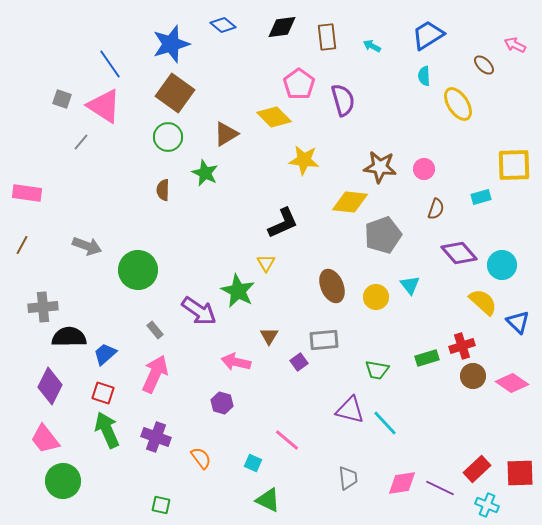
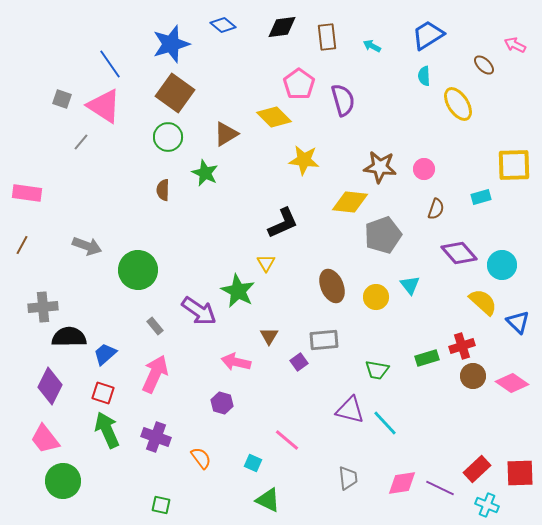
gray rectangle at (155, 330): moved 4 px up
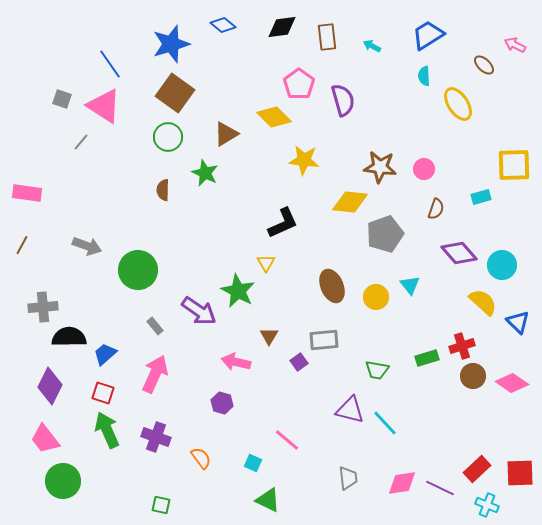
gray pentagon at (383, 235): moved 2 px right, 1 px up
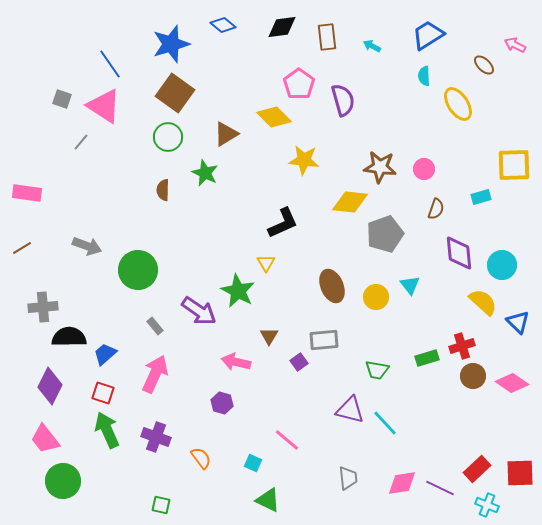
brown line at (22, 245): moved 3 px down; rotated 30 degrees clockwise
purple diamond at (459, 253): rotated 36 degrees clockwise
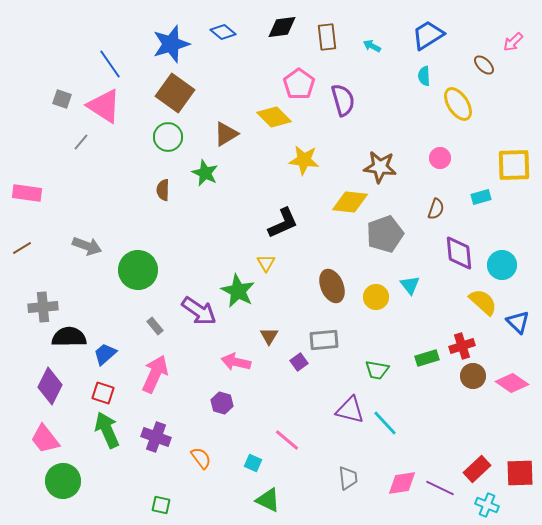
blue diamond at (223, 25): moved 7 px down
pink arrow at (515, 45): moved 2 px left, 3 px up; rotated 70 degrees counterclockwise
pink circle at (424, 169): moved 16 px right, 11 px up
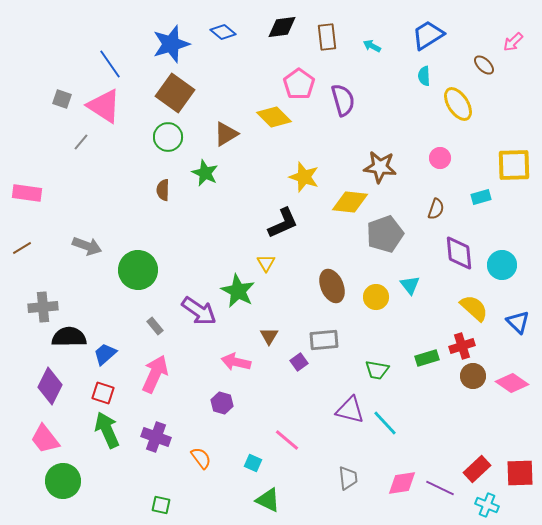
yellow star at (304, 160): moved 17 px down; rotated 12 degrees clockwise
yellow semicircle at (483, 302): moved 9 px left, 6 px down
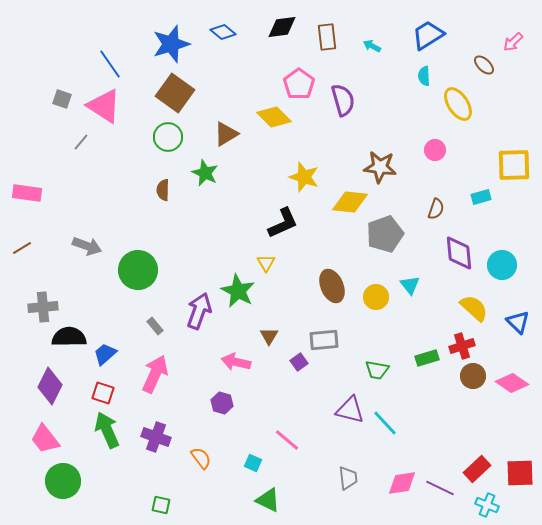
pink circle at (440, 158): moved 5 px left, 8 px up
purple arrow at (199, 311): rotated 105 degrees counterclockwise
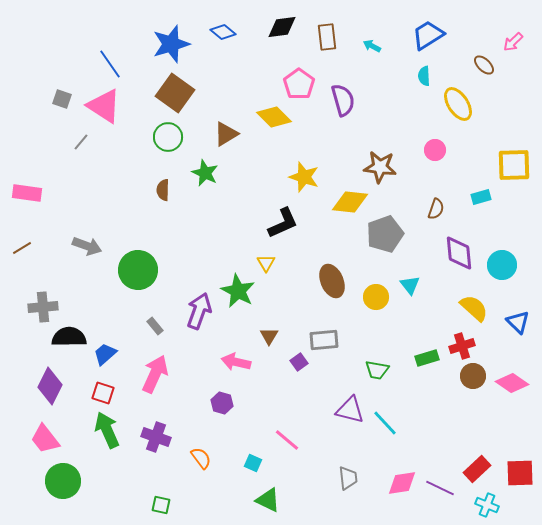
brown ellipse at (332, 286): moved 5 px up
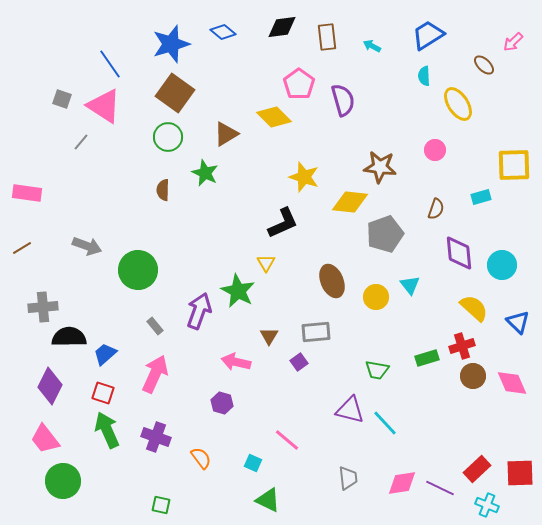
gray rectangle at (324, 340): moved 8 px left, 8 px up
pink diamond at (512, 383): rotated 32 degrees clockwise
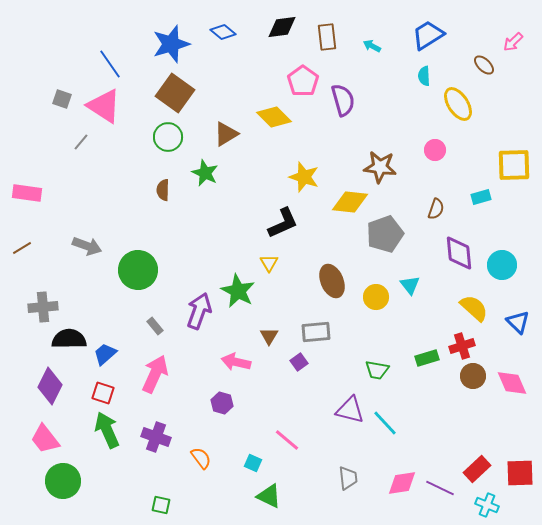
pink pentagon at (299, 84): moved 4 px right, 3 px up
yellow triangle at (266, 263): moved 3 px right
black semicircle at (69, 337): moved 2 px down
green triangle at (268, 500): moved 1 px right, 4 px up
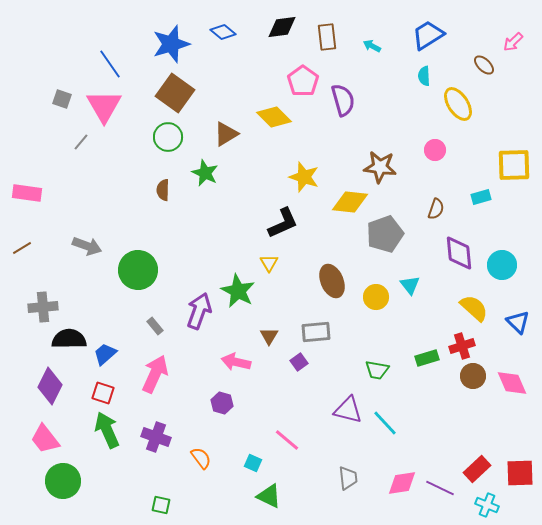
pink triangle at (104, 106): rotated 27 degrees clockwise
purple triangle at (350, 410): moved 2 px left
